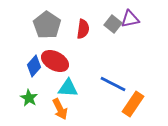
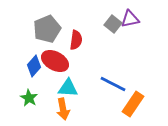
gray pentagon: moved 4 px down; rotated 16 degrees clockwise
red semicircle: moved 7 px left, 11 px down
orange arrow: moved 3 px right; rotated 15 degrees clockwise
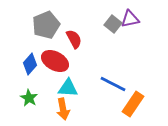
gray pentagon: moved 1 px left, 4 px up
red semicircle: moved 2 px left, 1 px up; rotated 36 degrees counterclockwise
blue diamond: moved 4 px left, 2 px up
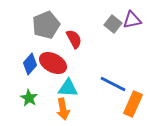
purple triangle: moved 2 px right, 1 px down
red ellipse: moved 2 px left, 2 px down
orange rectangle: rotated 10 degrees counterclockwise
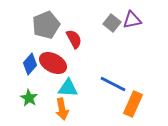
gray square: moved 1 px left, 1 px up
orange arrow: moved 1 px left
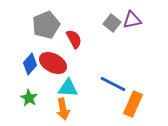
orange arrow: moved 1 px right
